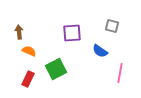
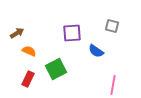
brown arrow: moved 2 px left, 1 px down; rotated 64 degrees clockwise
blue semicircle: moved 4 px left
pink line: moved 7 px left, 12 px down
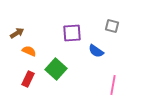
green square: rotated 20 degrees counterclockwise
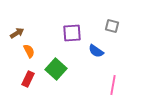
orange semicircle: rotated 40 degrees clockwise
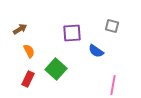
brown arrow: moved 3 px right, 4 px up
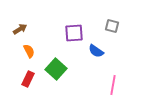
purple square: moved 2 px right
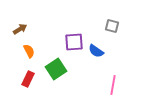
purple square: moved 9 px down
green square: rotated 15 degrees clockwise
